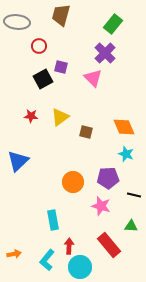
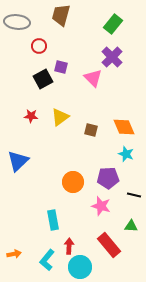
purple cross: moved 7 px right, 4 px down
brown square: moved 5 px right, 2 px up
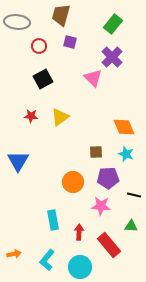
purple square: moved 9 px right, 25 px up
brown square: moved 5 px right, 22 px down; rotated 16 degrees counterclockwise
blue triangle: rotated 15 degrees counterclockwise
pink star: rotated 12 degrees counterclockwise
red arrow: moved 10 px right, 14 px up
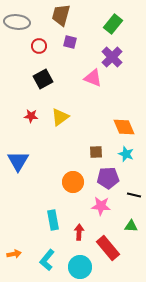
pink triangle: rotated 24 degrees counterclockwise
red rectangle: moved 1 px left, 3 px down
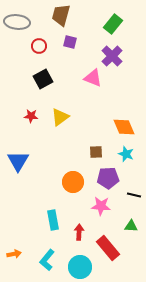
purple cross: moved 1 px up
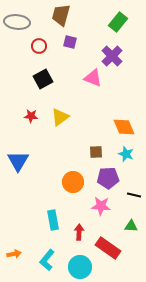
green rectangle: moved 5 px right, 2 px up
red rectangle: rotated 15 degrees counterclockwise
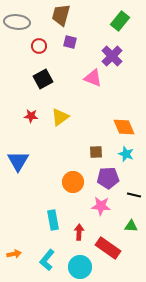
green rectangle: moved 2 px right, 1 px up
